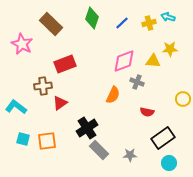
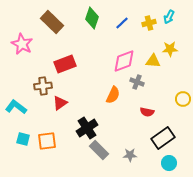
cyan arrow: moved 1 px right; rotated 80 degrees counterclockwise
brown rectangle: moved 1 px right, 2 px up
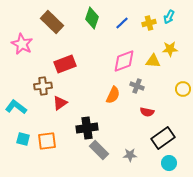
gray cross: moved 4 px down
yellow circle: moved 10 px up
black cross: rotated 25 degrees clockwise
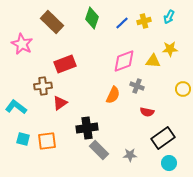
yellow cross: moved 5 px left, 2 px up
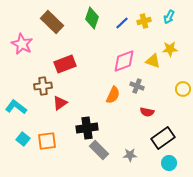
yellow triangle: rotated 14 degrees clockwise
cyan square: rotated 24 degrees clockwise
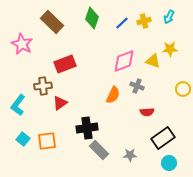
cyan L-shape: moved 2 px right, 2 px up; rotated 90 degrees counterclockwise
red semicircle: rotated 16 degrees counterclockwise
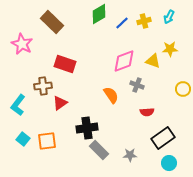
green diamond: moved 7 px right, 4 px up; rotated 40 degrees clockwise
red rectangle: rotated 40 degrees clockwise
gray cross: moved 1 px up
orange semicircle: moved 2 px left; rotated 60 degrees counterclockwise
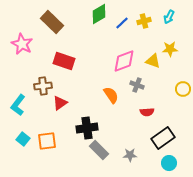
red rectangle: moved 1 px left, 3 px up
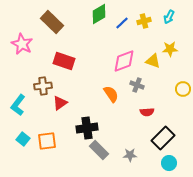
orange semicircle: moved 1 px up
black rectangle: rotated 10 degrees counterclockwise
